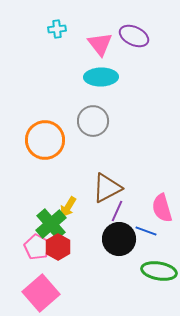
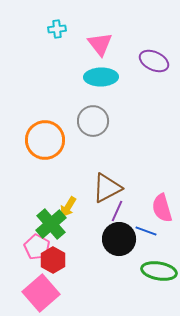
purple ellipse: moved 20 px right, 25 px down
red hexagon: moved 5 px left, 13 px down
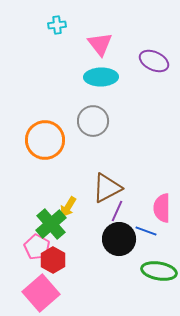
cyan cross: moved 4 px up
pink semicircle: rotated 16 degrees clockwise
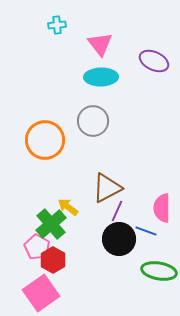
yellow arrow: rotated 95 degrees clockwise
pink square: rotated 6 degrees clockwise
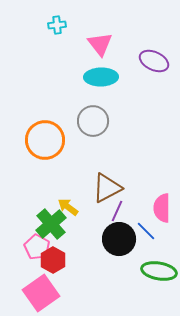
blue line: rotated 25 degrees clockwise
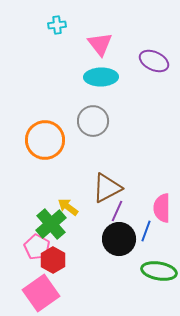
blue line: rotated 65 degrees clockwise
